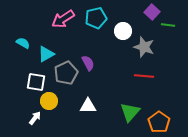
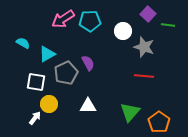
purple square: moved 4 px left, 2 px down
cyan pentagon: moved 6 px left, 3 px down; rotated 10 degrees clockwise
cyan triangle: moved 1 px right
yellow circle: moved 3 px down
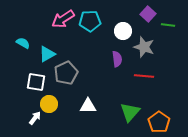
purple semicircle: moved 29 px right, 4 px up; rotated 21 degrees clockwise
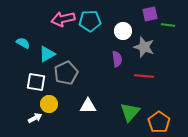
purple square: moved 2 px right; rotated 35 degrees clockwise
pink arrow: rotated 20 degrees clockwise
white arrow: rotated 24 degrees clockwise
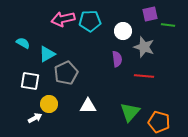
white square: moved 6 px left, 1 px up
orange pentagon: rotated 20 degrees counterclockwise
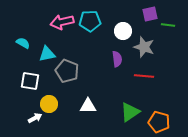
pink arrow: moved 1 px left, 3 px down
cyan triangle: rotated 18 degrees clockwise
gray pentagon: moved 1 px right, 2 px up; rotated 25 degrees counterclockwise
green triangle: rotated 15 degrees clockwise
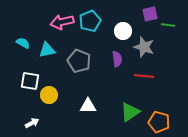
cyan pentagon: rotated 20 degrees counterclockwise
cyan triangle: moved 4 px up
gray pentagon: moved 12 px right, 10 px up
yellow circle: moved 9 px up
white arrow: moved 3 px left, 5 px down
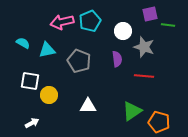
green triangle: moved 2 px right, 1 px up
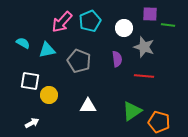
purple square: rotated 14 degrees clockwise
pink arrow: rotated 35 degrees counterclockwise
white circle: moved 1 px right, 3 px up
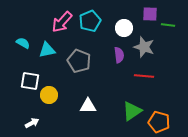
purple semicircle: moved 2 px right, 4 px up
